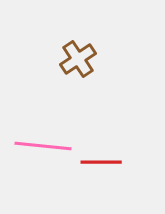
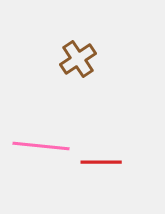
pink line: moved 2 px left
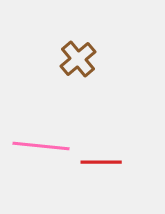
brown cross: rotated 6 degrees counterclockwise
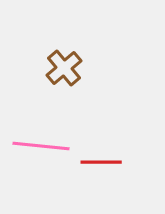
brown cross: moved 14 px left, 9 px down
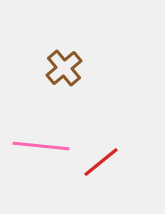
red line: rotated 39 degrees counterclockwise
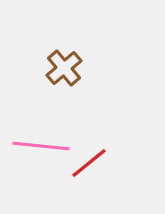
red line: moved 12 px left, 1 px down
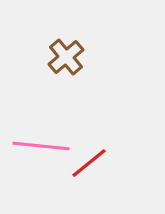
brown cross: moved 2 px right, 11 px up
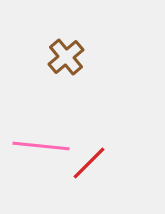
red line: rotated 6 degrees counterclockwise
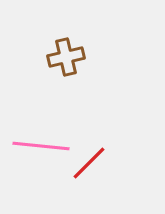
brown cross: rotated 27 degrees clockwise
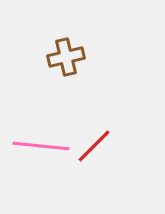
red line: moved 5 px right, 17 px up
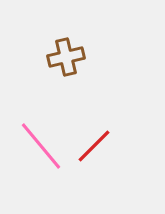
pink line: rotated 44 degrees clockwise
